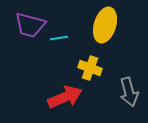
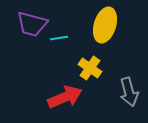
purple trapezoid: moved 2 px right, 1 px up
yellow cross: rotated 15 degrees clockwise
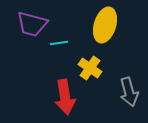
cyan line: moved 5 px down
red arrow: rotated 104 degrees clockwise
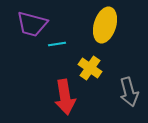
cyan line: moved 2 px left, 1 px down
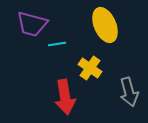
yellow ellipse: rotated 40 degrees counterclockwise
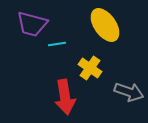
yellow ellipse: rotated 12 degrees counterclockwise
gray arrow: rotated 56 degrees counterclockwise
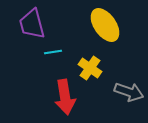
purple trapezoid: rotated 60 degrees clockwise
cyan line: moved 4 px left, 8 px down
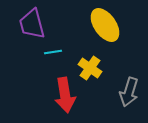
gray arrow: rotated 88 degrees clockwise
red arrow: moved 2 px up
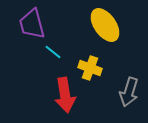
cyan line: rotated 48 degrees clockwise
yellow cross: rotated 15 degrees counterclockwise
